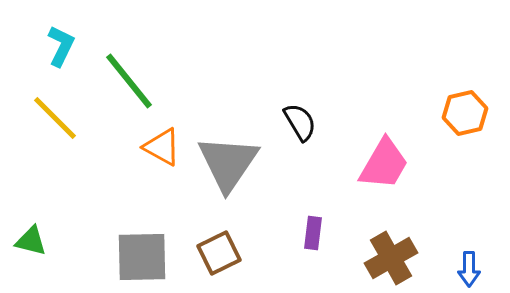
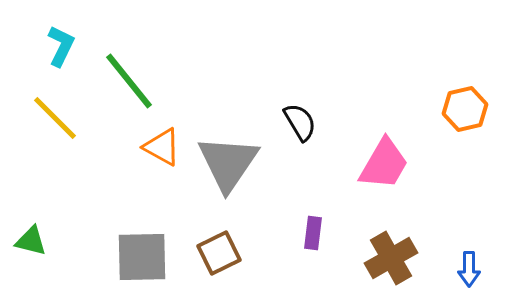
orange hexagon: moved 4 px up
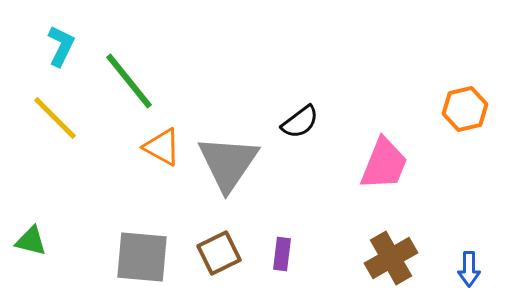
black semicircle: rotated 84 degrees clockwise
pink trapezoid: rotated 8 degrees counterclockwise
purple rectangle: moved 31 px left, 21 px down
gray square: rotated 6 degrees clockwise
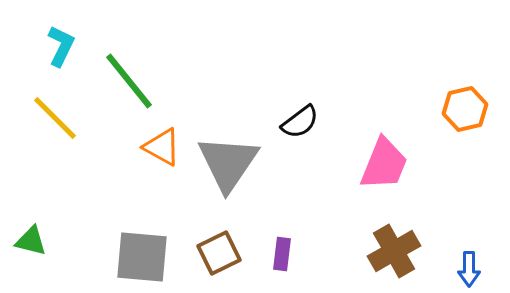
brown cross: moved 3 px right, 7 px up
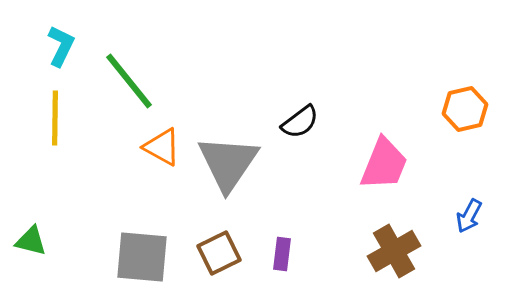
yellow line: rotated 46 degrees clockwise
blue arrow: moved 53 px up; rotated 28 degrees clockwise
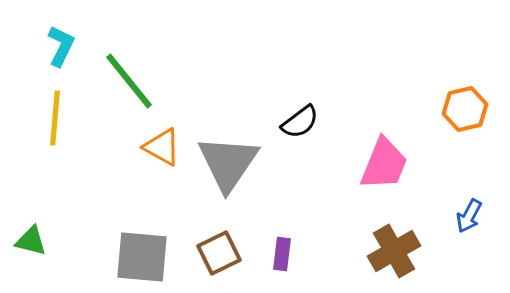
yellow line: rotated 4 degrees clockwise
